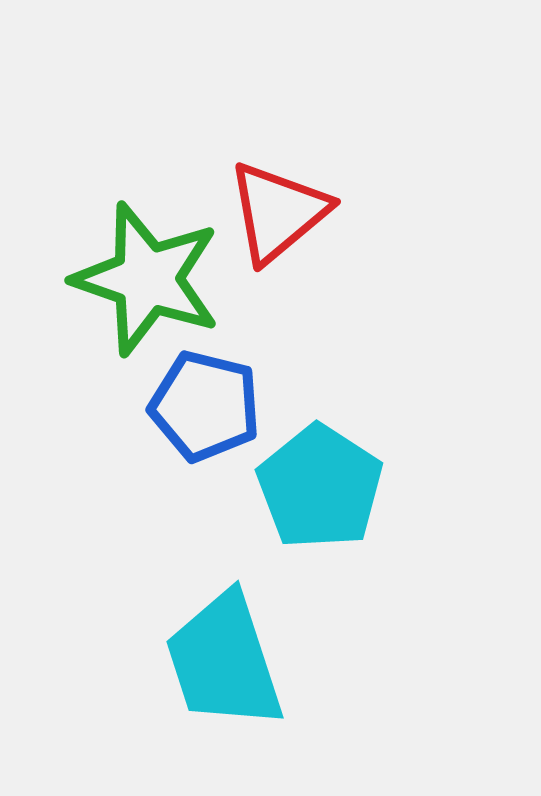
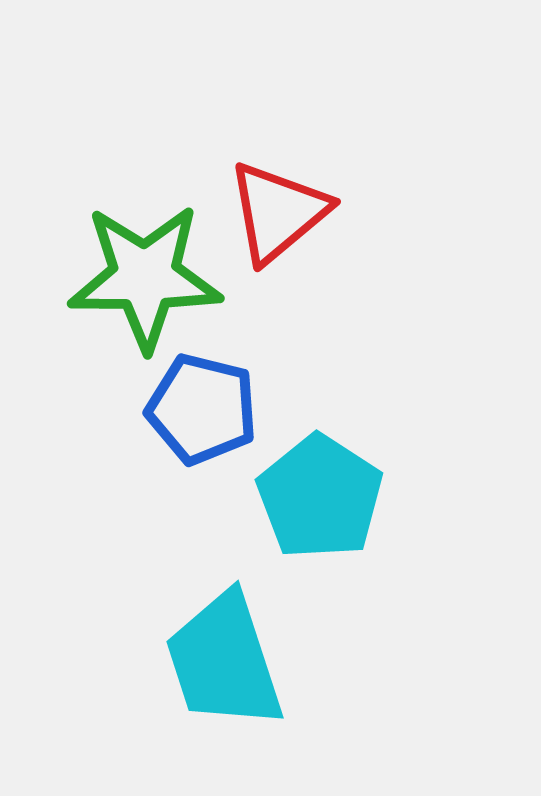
green star: moved 2 px left, 2 px up; rotated 19 degrees counterclockwise
blue pentagon: moved 3 px left, 3 px down
cyan pentagon: moved 10 px down
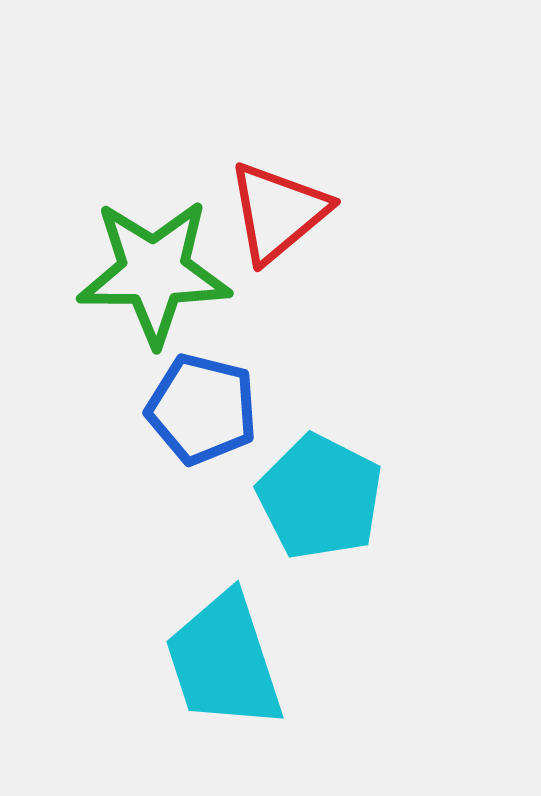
green star: moved 9 px right, 5 px up
cyan pentagon: rotated 6 degrees counterclockwise
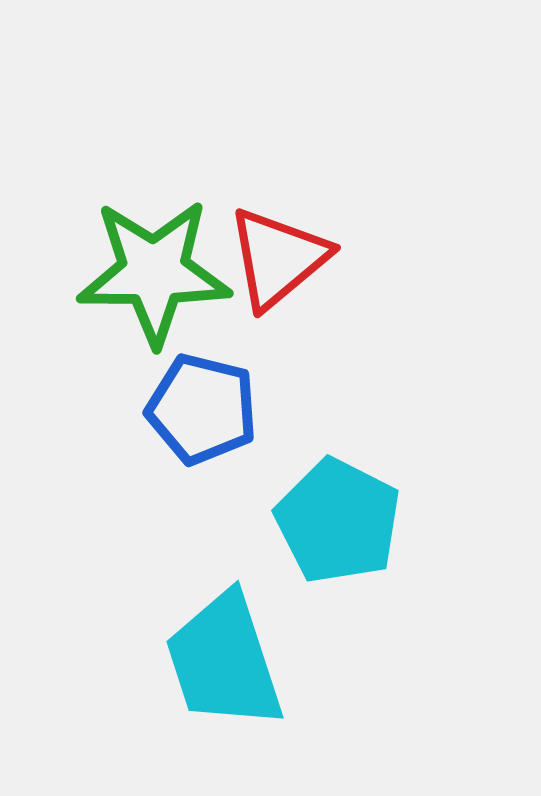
red triangle: moved 46 px down
cyan pentagon: moved 18 px right, 24 px down
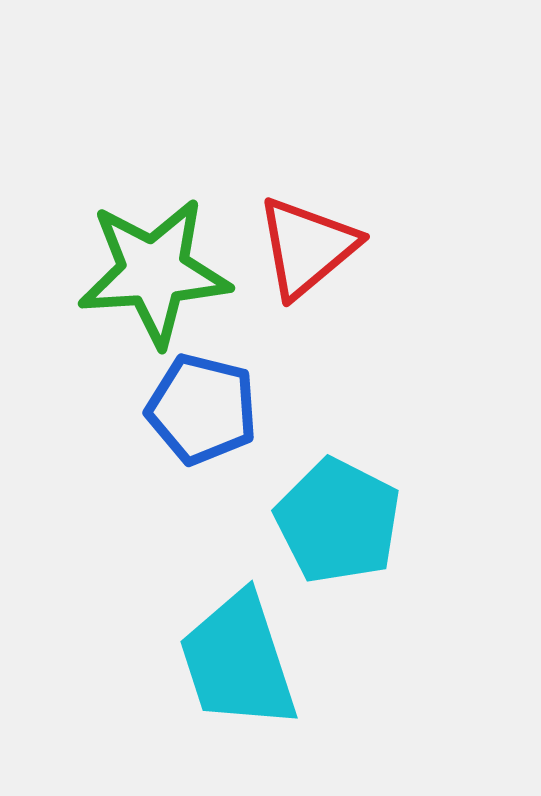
red triangle: moved 29 px right, 11 px up
green star: rotated 4 degrees counterclockwise
cyan trapezoid: moved 14 px right
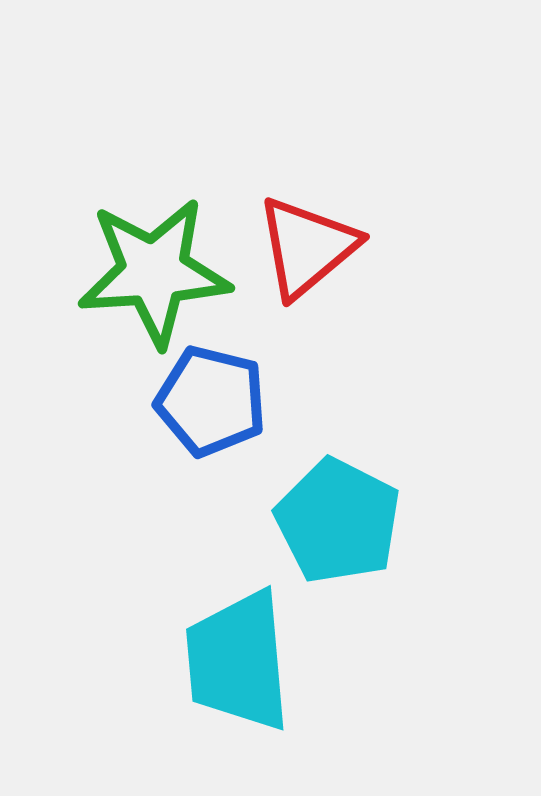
blue pentagon: moved 9 px right, 8 px up
cyan trapezoid: rotated 13 degrees clockwise
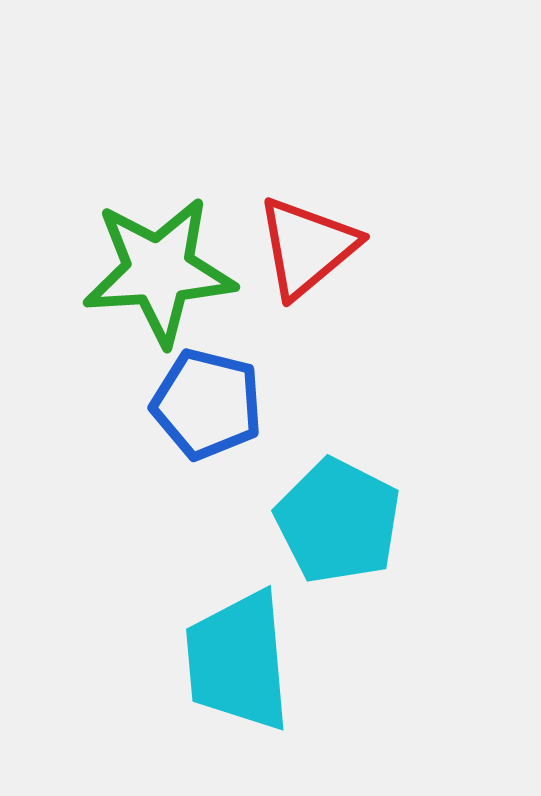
green star: moved 5 px right, 1 px up
blue pentagon: moved 4 px left, 3 px down
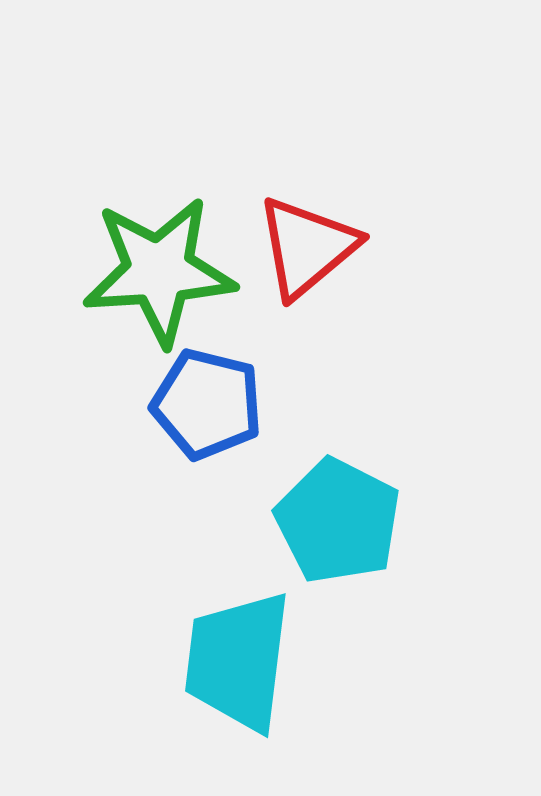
cyan trapezoid: rotated 12 degrees clockwise
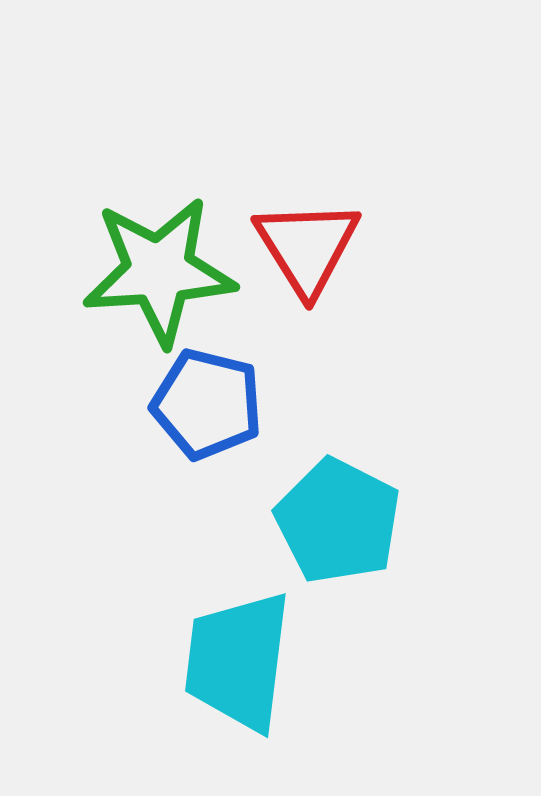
red triangle: rotated 22 degrees counterclockwise
